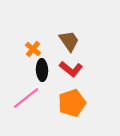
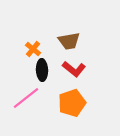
brown trapezoid: rotated 115 degrees clockwise
red L-shape: moved 3 px right
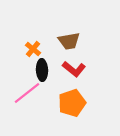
pink line: moved 1 px right, 5 px up
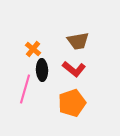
brown trapezoid: moved 9 px right
pink line: moved 2 px left, 4 px up; rotated 36 degrees counterclockwise
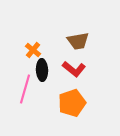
orange cross: moved 1 px down
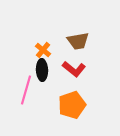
orange cross: moved 10 px right
pink line: moved 1 px right, 1 px down
orange pentagon: moved 2 px down
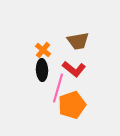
pink line: moved 32 px right, 2 px up
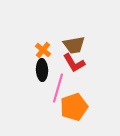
brown trapezoid: moved 4 px left, 4 px down
red L-shape: moved 6 px up; rotated 20 degrees clockwise
orange pentagon: moved 2 px right, 2 px down
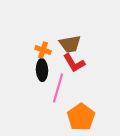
brown trapezoid: moved 4 px left, 1 px up
orange cross: rotated 21 degrees counterclockwise
orange pentagon: moved 7 px right, 10 px down; rotated 16 degrees counterclockwise
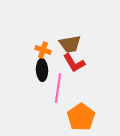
pink line: rotated 8 degrees counterclockwise
